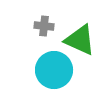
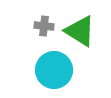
green triangle: moved 9 px up; rotated 8 degrees clockwise
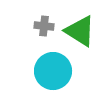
cyan circle: moved 1 px left, 1 px down
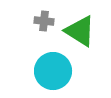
gray cross: moved 5 px up
